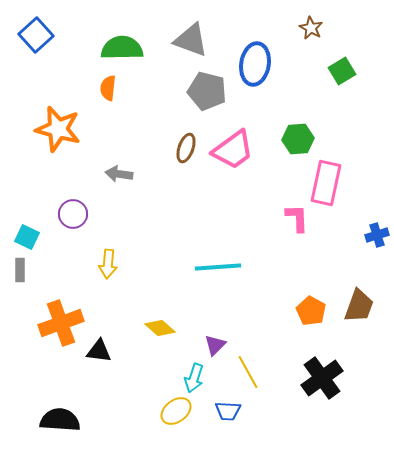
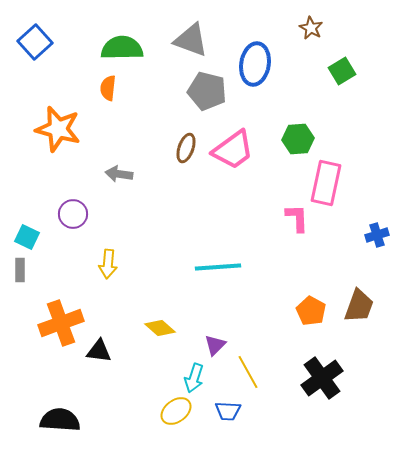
blue square: moved 1 px left, 7 px down
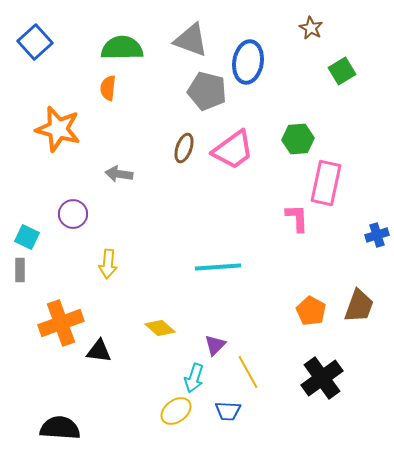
blue ellipse: moved 7 px left, 2 px up
brown ellipse: moved 2 px left
black semicircle: moved 8 px down
